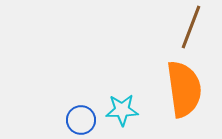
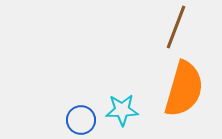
brown line: moved 15 px left
orange semicircle: rotated 24 degrees clockwise
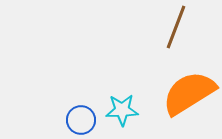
orange semicircle: moved 5 px right, 4 px down; rotated 138 degrees counterclockwise
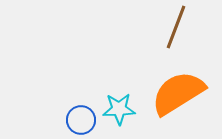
orange semicircle: moved 11 px left
cyan star: moved 3 px left, 1 px up
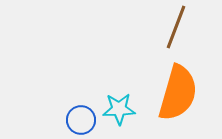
orange semicircle: rotated 138 degrees clockwise
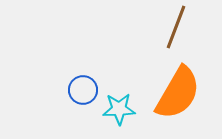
orange semicircle: rotated 14 degrees clockwise
blue circle: moved 2 px right, 30 px up
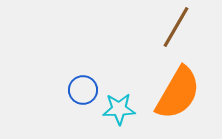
brown line: rotated 9 degrees clockwise
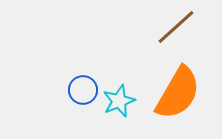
brown line: rotated 18 degrees clockwise
cyan star: moved 8 px up; rotated 20 degrees counterclockwise
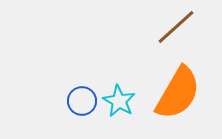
blue circle: moved 1 px left, 11 px down
cyan star: rotated 20 degrees counterclockwise
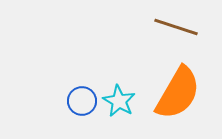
brown line: rotated 60 degrees clockwise
